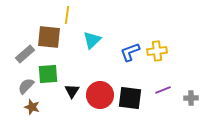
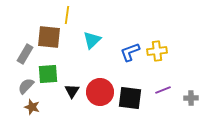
gray rectangle: rotated 18 degrees counterclockwise
red circle: moved 3 px up
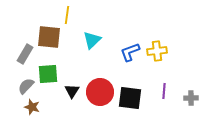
purple line: moved 1 px right, 1 px down; rotated 63 degrees counterclockwise
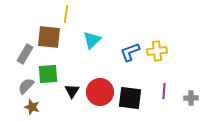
yellow line: moved 1 px left, 1 px up
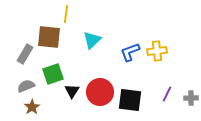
green square: moved 5 px right; rotated 15 degrees counterclockwise
gray semicircle: rotated 24 degrees clockwise
purple line: moved 3 px right, 3 px down; rotated 21 degrees clockwise
black square: moved 2 px down
brown star: rotated 21 degrees clockwise
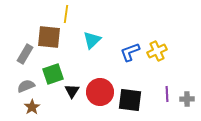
yellow cross: rotated 18 degrees counterclockwise
purple line: rotated 28 degrees counterclockwise
gray cross: moved 4 px left, 1 px down
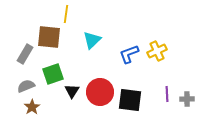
blue L-shape: moved 1 px left, 2 px down
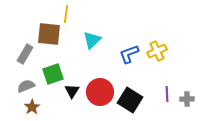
brown square: moved 3 px up
black square: rotated 25 degrees clockwise
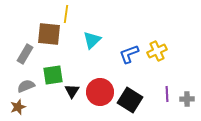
green square: moved 1 px down; rotated 10 degrees clockwise
brown star: moved 14 px left; rotated 14 degrees clockwise
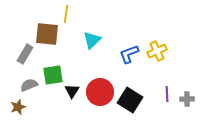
brown square: moved 2 px left
gray semicircle: moved 3 px right, 1 px up
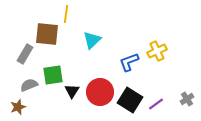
blue L-shape: moved 8 px down
purple line: moved 11 px left, 10 px down; rotated 56 degrees clockwise
gray cross: rotated 32 degrees counterclockwise
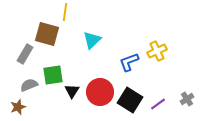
yellow line: moved 1 px left, 2 px up
brown square: rotated 10 degrees clockwise
purple line: moved 2 px right
